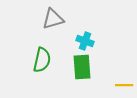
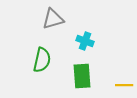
green rectangle: moved 9 px down
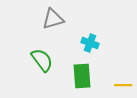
cyan cross: moved 5 px right, 2 px down
green semicircle: rotated 50 degrees counterclockwise
yellow line: moved 1 px left
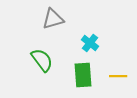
cyan cross: rotated 18 degrees clockwise
green rectangle: moved 1 px right, 1 px up
yellow line: moved 5 px left, 9 px up
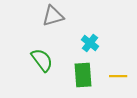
gray triangle: moved 3 px up
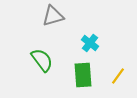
yellow line: rotated 54 degrees counterclockwise
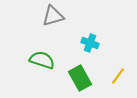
cyan cross: rotated 18 degrees counterclockwise
green semicircle: rotated 35 degrees counterclockwise
green rectangle: moved 3 px left, 3 px down; rotated 25 degrees counterclockwise
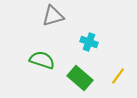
cyan cross: moved 1 px left, 1 px up
green rectangle: rotated 20 degrees counterclockwise
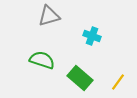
gray triangle: moved 4 px left
cyan cross: moved 3 px right, 6 px up
yellow line: moved 6 px down
